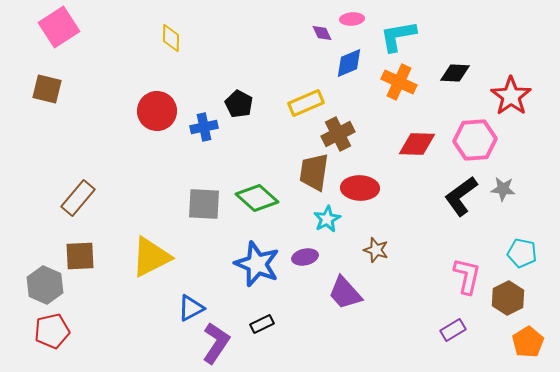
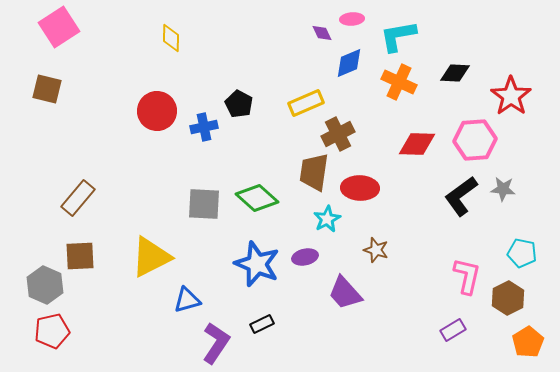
blue triangle at (191, 308): moved 4 px left, 8 px up; rotated 12 degrees clockwise
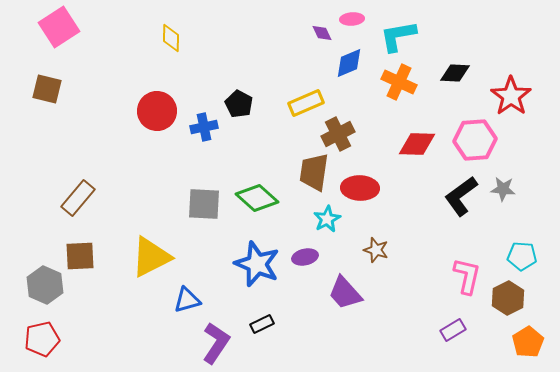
cyan pentagon at (522, 253): moved 3 px down; rotated 8 degrees counterclockwise
red pentagon at (52, 331): moved 10 px left, 8 px down
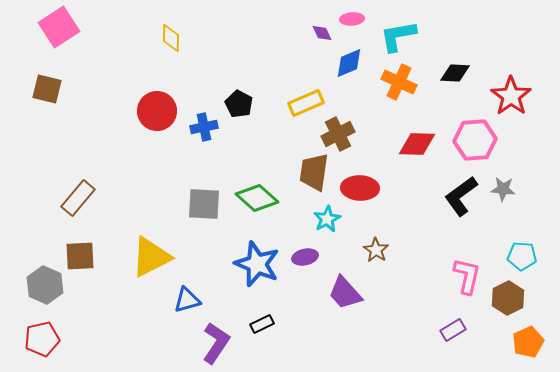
brown star at (376, 250): rotated 15 degrees clockwise
orange pentagon at (528, 342): rotated 8 degrees clockwise
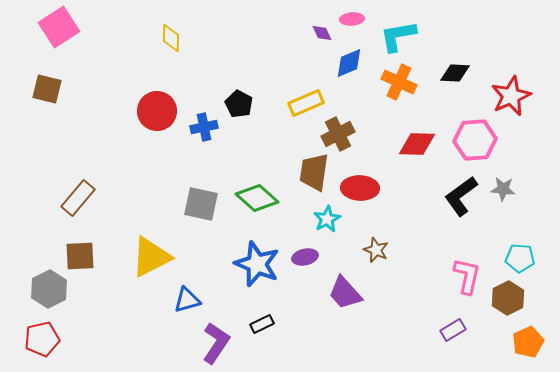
red star at (511, 96): rotated 12 degrees clockwise
gray square at (204, 204): moved 3 px left; rotated 9 degrees clockwise
brown star at (376, 250): rotated 10 degrees counterclockwise
cyan pentagon at (522, 256): moved 2 px left, 2 px down
gray hexagon at (45, 285): moved 4 px right, 4 px down; rotated 9 degrees clockwise
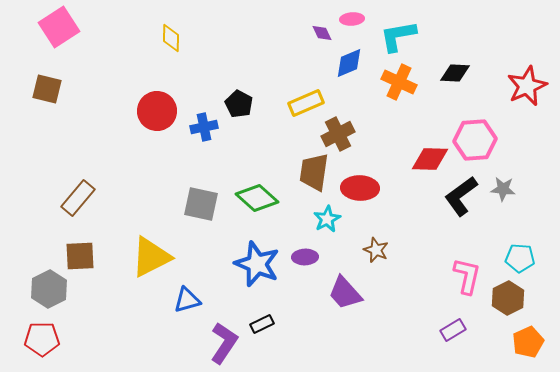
red star at (511, 96): moved 16 px right, 10 px up
red diamond at (417, 144): moved 13 px right, 15 px down
purple ellipse at (305, 257): rotated 10 degrees clockwise
red pentagon at (42, 339): rotated 12 degrees clockwise
purple L-shape at (216, 343): moved 8 px right
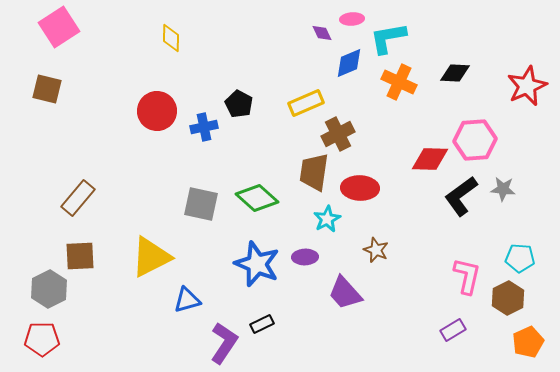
cyan L-shape at (398, 36): moved 10 px left, 2 px down
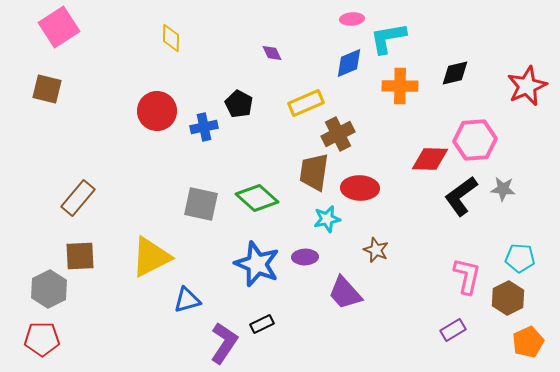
purple diamond at (322, 33): moved 50 px left, 20 px down
black diamond at (455, 73): rotated 16 degrees counterclockwise
orange cross at (399, 82): moved 1 px right, 4 px down; rotated 24 degrees counterclockwise
cyan star at (327, 219): rotated 16 degrees clockwise
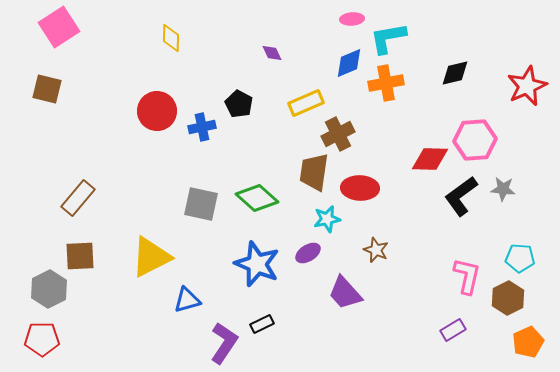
orange cross at (400, 86): moved 14 px left, 3 px up; rotated 12 degrees counterclockwise
blue cross at (204, 127): moved 2 px left
purple ellipse at (305, 257): moved 3 px right, 4 px up; rotated 30 degrees counterclockwise
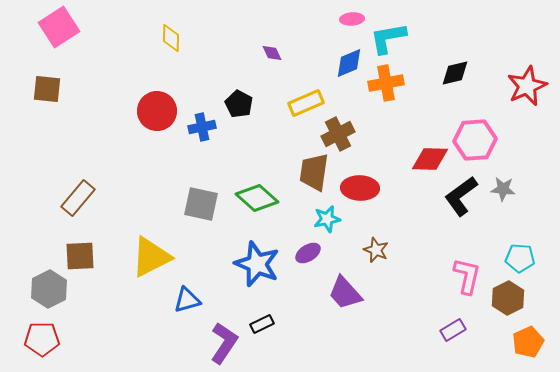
brown square at (47, 89): rotated 8 degrees counterclockwise
